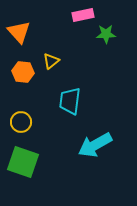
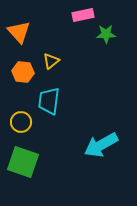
cyan trapezoid: moved 21 px left
cyan arrow: moved 6 px right
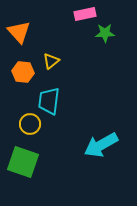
pink rectangle: moved 2 px right, 1 px up
green star: moved 1 px left, 1 px up
yellow circle: moved 9 px right, 2 px down
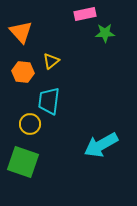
orange triangle: moved 2 px right
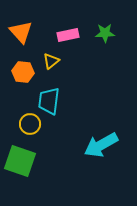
pink rectangle: moved 17 px left, 21 px down
green square: moved 3 px left, 1 px up
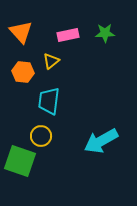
yellow circle: moved 11 px right, 12 px down
cyan arrow: moved 4 px up
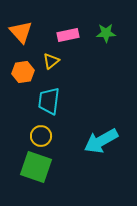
green star: moved 1 px right
orange hexagon: rotated 15 degrees counterclockwise
green square: moved 16 px right, 6 px down
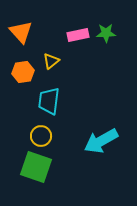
pink rectangle: moved 10 px right
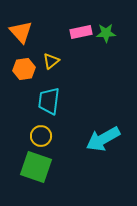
pink rectangle: moved 3 px right, 3 px up
orange hexagon: moved 1 px right, 3 px up
cyan arrow: moved 2 px right, 2 px up
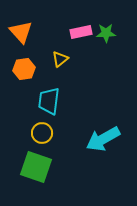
yellow triangle: moved 9 px right, 2 px up
yellow circle: moved 1 px right, 3 px up
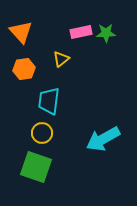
yellow triangle: moved 1 px right
